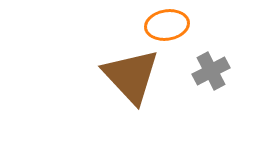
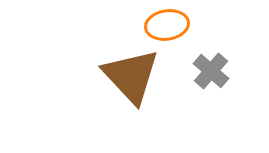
gray cross: rotated 21 degrees counterclockwise
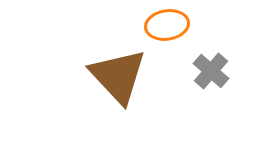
brown triangle: moved 13 px left
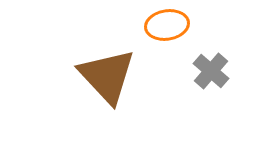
brown triangle: moved 11 px left
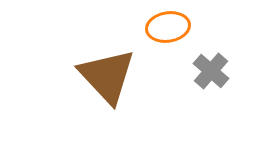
orange ellipse: moved 1 px right, 2 px down
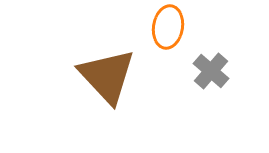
orange ellipse: rotated 72 degrees counterclockwise
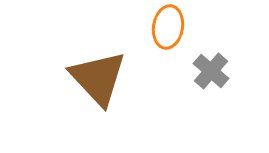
brown triangle: moved 9 px left, 2 px down
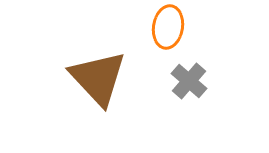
gray cross: moved 22 px left, 10 px down
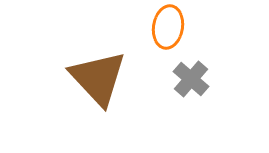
gray cross: moved 2 px right, 2 px up
